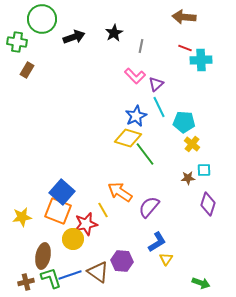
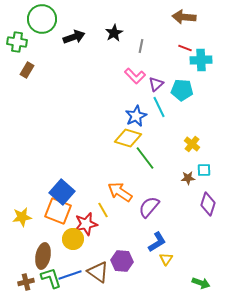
cyan pentagon: moved 2 px left, 32 px up
green line: moved 4 px down
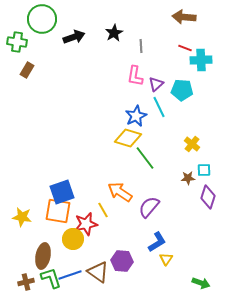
gray line: rotated 16 degrees counterclockwise
pink L-shape: rotated 55 degrees clockwise
blue square: rotated 30 degrees clockwise
purple diamond: moved 7 px up
orange square: rotated 12 degrees counterclockwise
yellow star: rotated 18 degrees clockwise
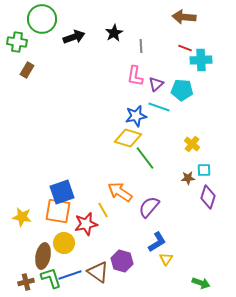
cyan line: rotated 45 degrees counterclockwise
blue star: rotated 15 degrees clockwise
yellow circle: moved 9 px left, 4 px down
purple hexagon: rotated 10 degrees clockwise
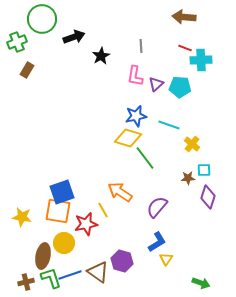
black star: moved 13 px left, 23 px down
green cross: rotated 30 degrees counterclockwise
cyan pentagon: moved 2 px left, 3 px up
cyan line: moved 10 px right, 18 px down
purple semicircle: moved 8 px right
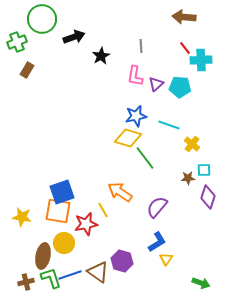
red line: rotated 32 degrees clockwise
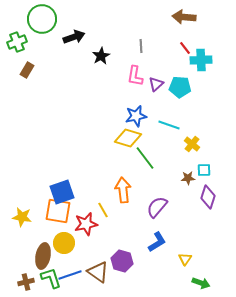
orange arrow: moved 3 px right, 2 px up; rotated 50 degrees clockwise
yellow triangle: moved 19 px right
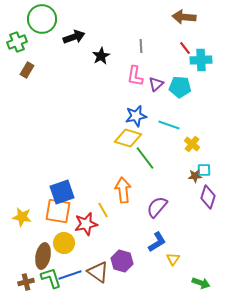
brown star: moved 7 px right, 2 px up
yellow triangle: moved 12 px left
